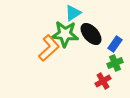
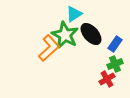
cyan triangle: moved 1 px right, 1 px down
green star: moved 1 px down; rotated 24 degrees clockwise
green cross: moved 1 px down
red cross: moved 4 px right, 2 px up
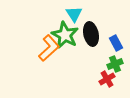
cyan triangle: rotated 30 degrees counterclockwise
black ellipse: rotated 30 degrees clockwise
blue rectangle: moved 1 px right, 1 px up; rotated 63 degrees counterclockwise
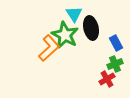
black ellipse: moved 6 px up
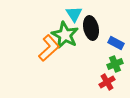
blue rectangle: rotated 35 degrees counterclockwise
red cross: moved 3 px down
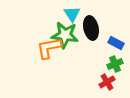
cyan triangle: moved 2 px left
green star: rotated 20 degrees counterclockwise
orange L-shape: rotated 148 degrees counterclockwise
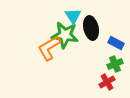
cyan triangle: moved 1 px right, 2 px down
orange L-shape: rotated 20 degrees counterclockwise
